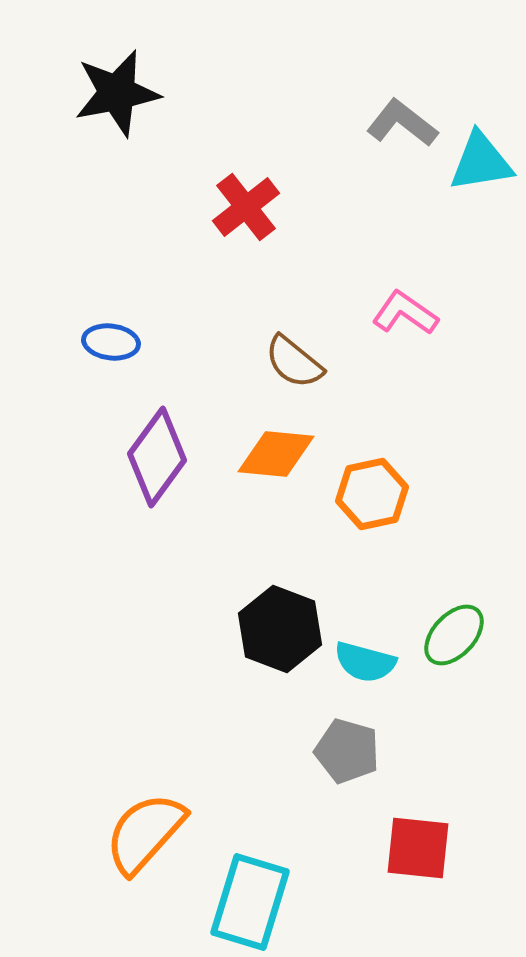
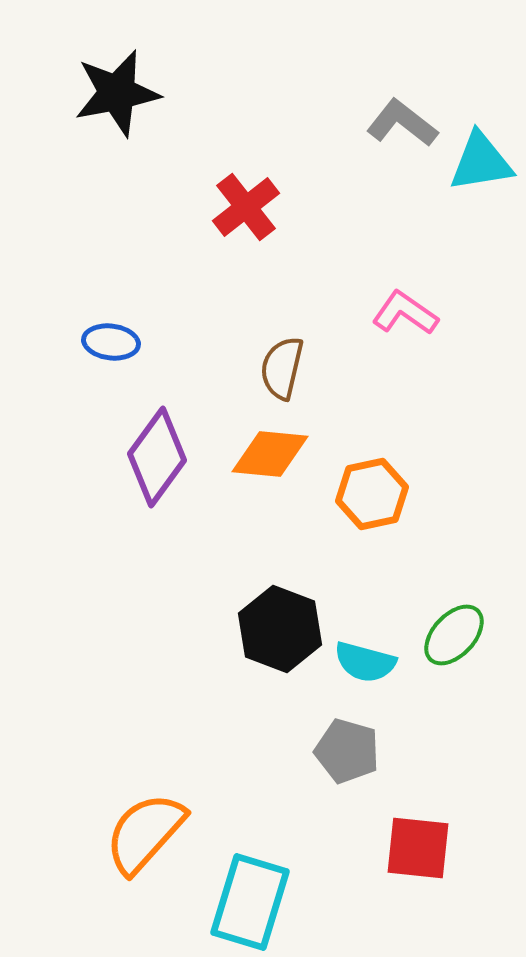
brown semicircle: moved 12 px left, 6 px down; rotated 64 degrees clockwise
orange diamond: moved 6 px left
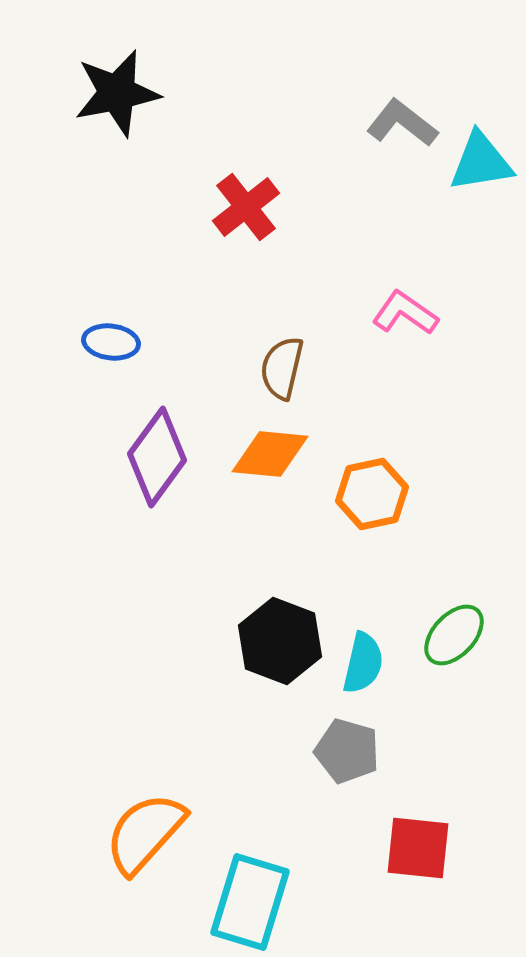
black hexagon: moved 12 px down
cyan semicircle: moved 2 px left, 1 px down; rotated 92 degrees counterclockwise
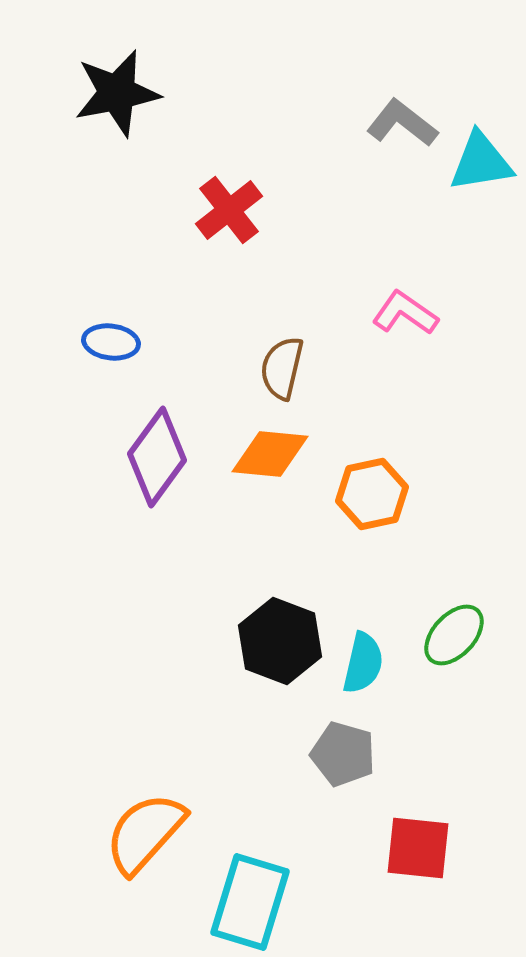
red cross: moved 17 px left, 3 px down
gray pentagon: moved 4 px left, 3 px down
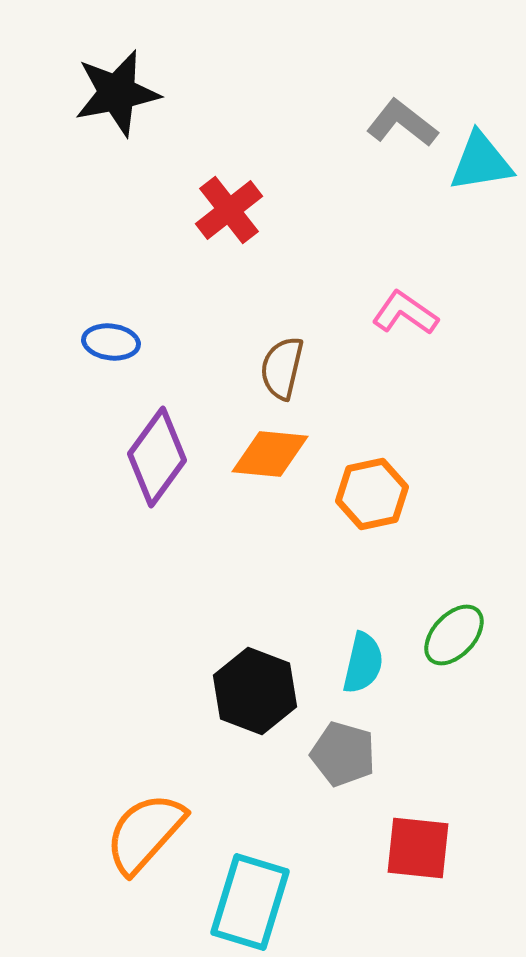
black hexagon: moved 25 px left, 50 px down
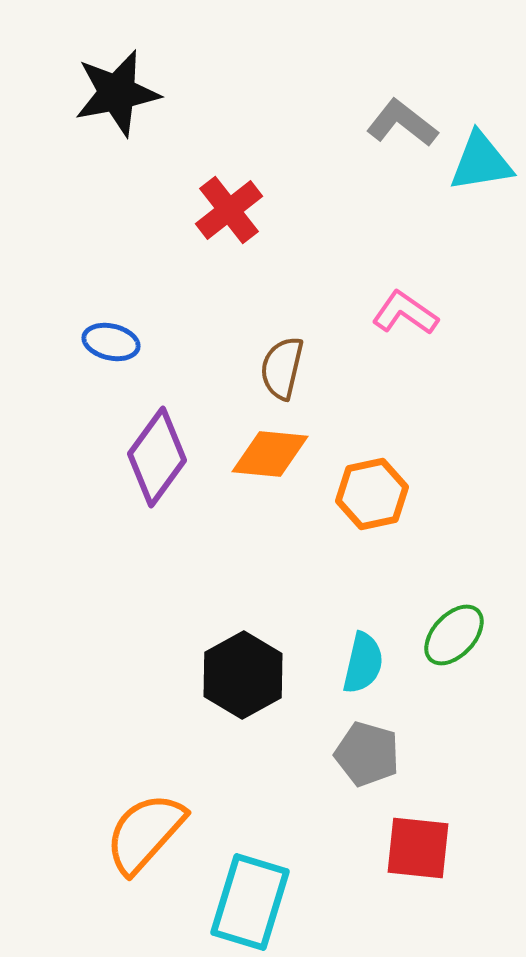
blue ellipse: rotated 6 degrees clockwise
black hexagon: moved 12 px left, 16 px up; rotated 10 degrees clockwise
gray pentagon: moved 24 px right
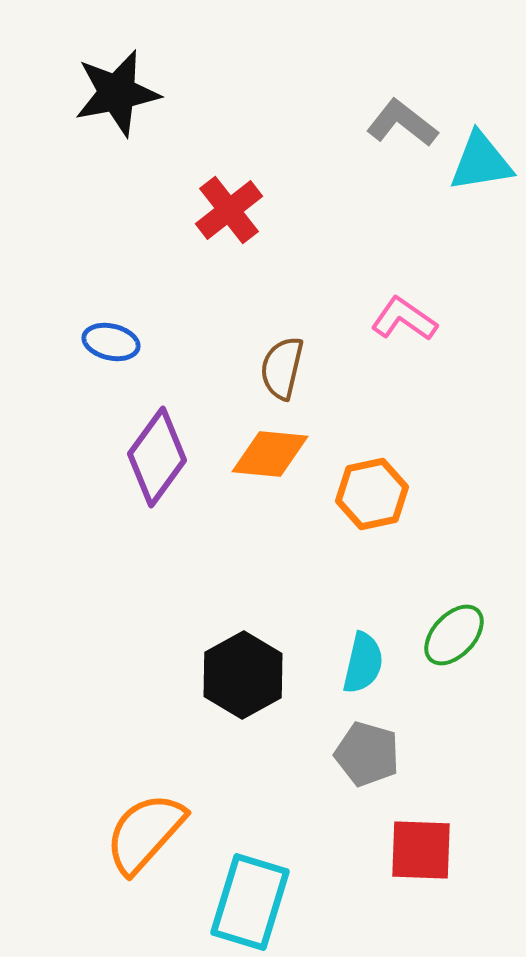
pink L-shape: moved 1 px left, 6 px down
red square: moved 3 px right, 2 px down; rotated 4 degrees counterclockwise
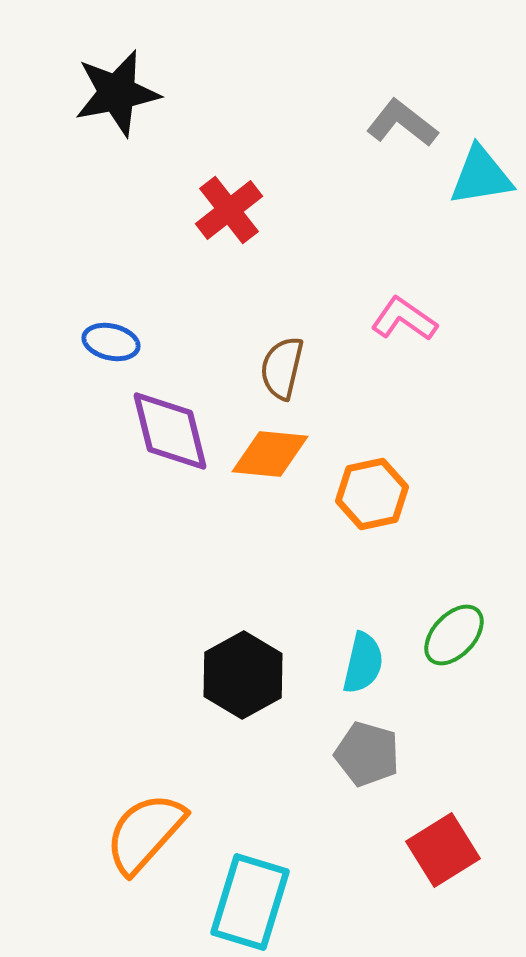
cyan triangle: moved 14 px down
purple diamond: moved 13 px right, 26 px up; rotated 50 degrees counterclockwise
red square: moved 22 px right; rotated 34 degrees counterclockwise
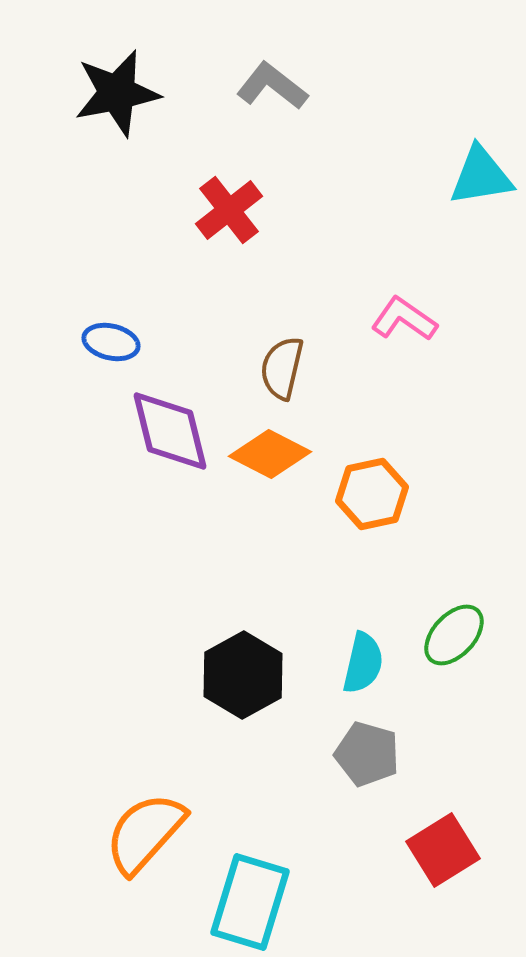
gray L-shape: moved 130 px left, 37 px up
orange diamond: rotated 22 degrees clockwise
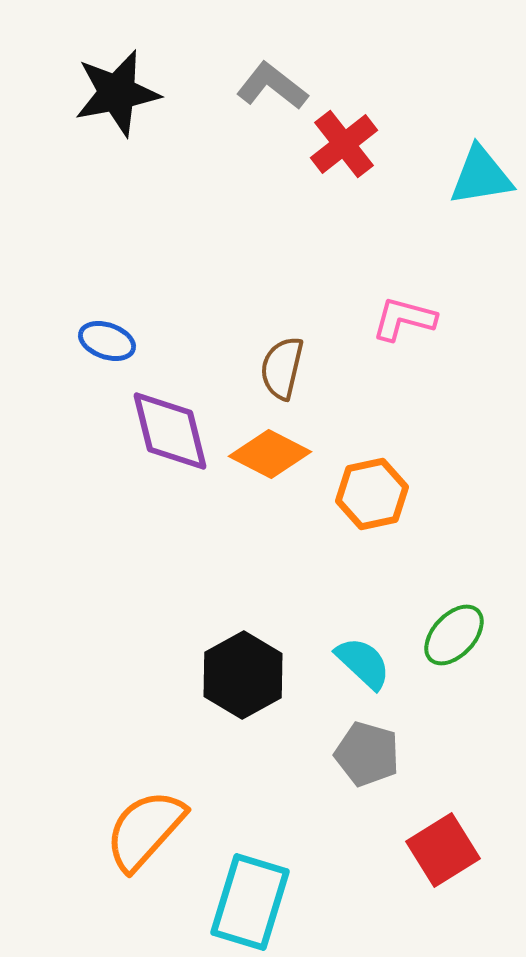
red cross: moved 115 px right, 66 px up
pink L-shape: rotated 20 degrees counterclockwise
blue ellipse: moved 4 px left, 1 px up; rotated 6 degrees clockwise
cyan semicircle: rotated 60 degrees counterclockwise
orange semicircle: moved 3 px up
